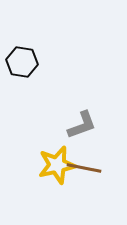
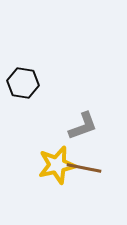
black hexagon: moved 1 px right, 21 px down
gray L-shape: moved 1 px right, 1 px down
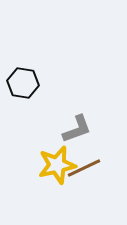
gray L-shape: moved 6 px left, 3 px down
brown line: rotated 36 degrees counterclockwise
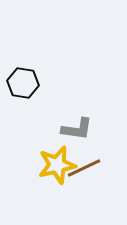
gray L-shape: rotated 28 degrees clockwise
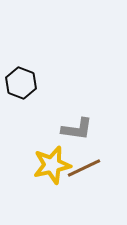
black hexagon: moved 2 px left; rotated 12 degrees clockwise
yellow star: moved 5 px left
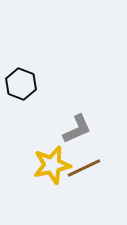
black hexagon: moved 1 px down
gray L-shape: rotated 32 degrees counterclockwise
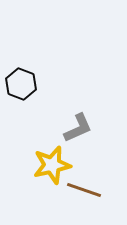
gray L-shape: moved 1 px right, 1 px up
brown line: moved 22 px down; rotated 44 degrees clockwise
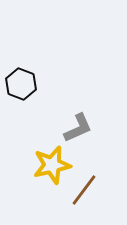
brown line: rotated 72 degrees counterclockwise
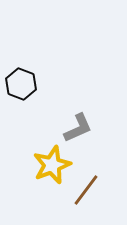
yellow star: rotated 9 degrees counterclockwise
brown line: moved 2 px right
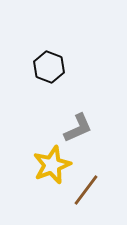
black hexagon: moved 28 px right, 17 px up
